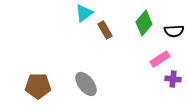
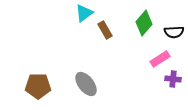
black semicircle: moved 1 px down
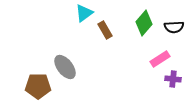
black semicircle: moved 5 px up
gray ellipse: moved 21 px left, 17 px up
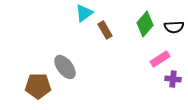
green diamond: moved 1 px right, 1 px down
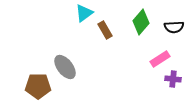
green diamond: moved 4 px left, 2 px up
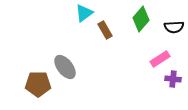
green diamond: moved 3 px up
brown pentagon: moved 2 px up
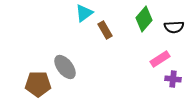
green diamond: moved 3 px right
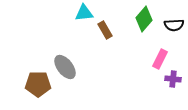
cyan triangle: rotated 30 degrees clockwise
black semicircle: moved 2 px up
pink rectangle: rotated 30 degrees counterclockwise
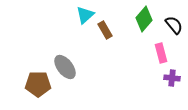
cyan triangle: moved 1 px right, 2 px down; rotated 36 degrees counterclockwise
black semicircle: rotated 126 degrees counterclockwise
pink rectangle: moved 1 px right, 6 px up; rotated 42 degrees counterclockwise
purple cross: moved 1 px left, 1 px up
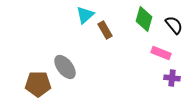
green diamond: rotated 25 degrees counterclockwise
pink rectangle: rotated 54 degrees counterclockwise
